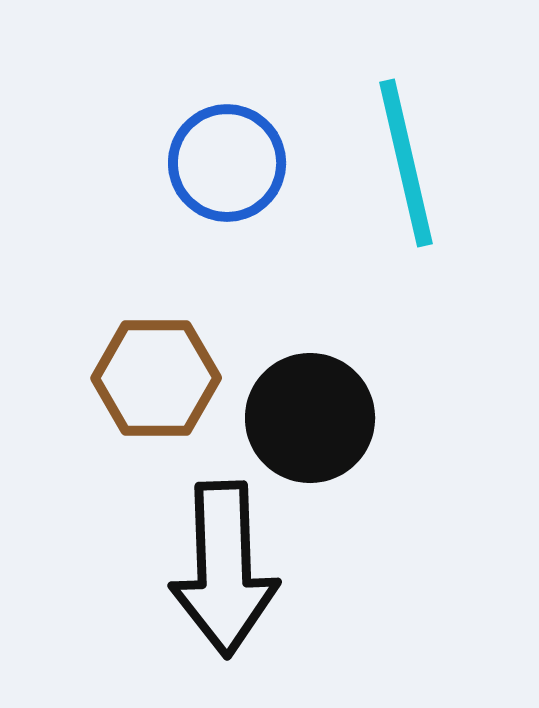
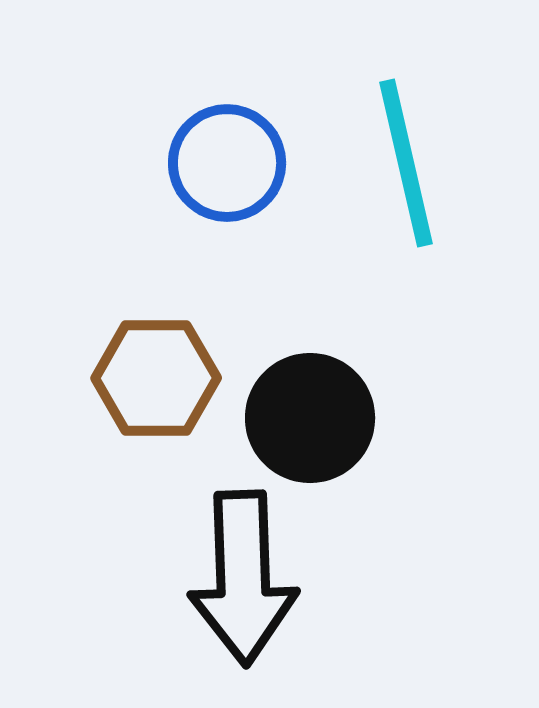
black arrow: moved 19 px right, 9 px down
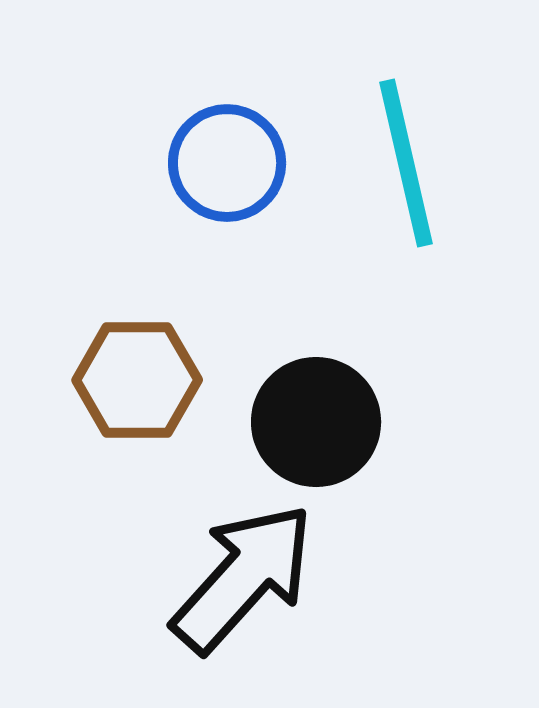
brown hexagon: moved 19 px left, 2 px down
black circle: moved 6 px right, 4 px down
black arrow: rotated 136 degrees counterclockwise
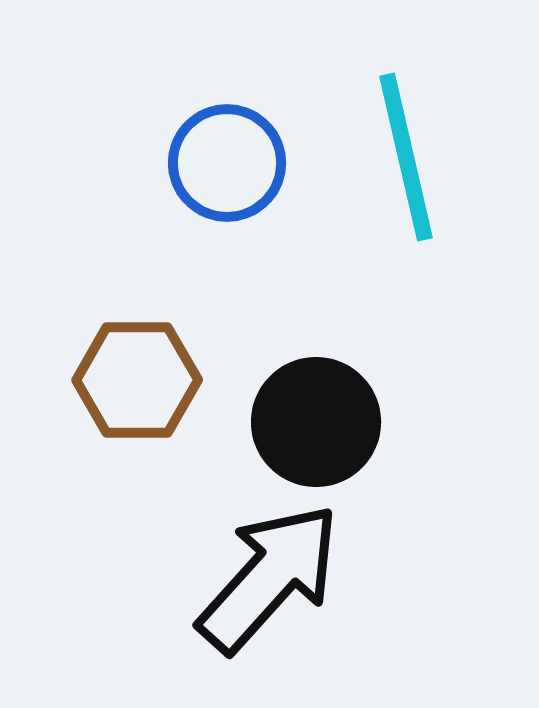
cyan line: moved 6 px up
black arrow: moved 26 px right
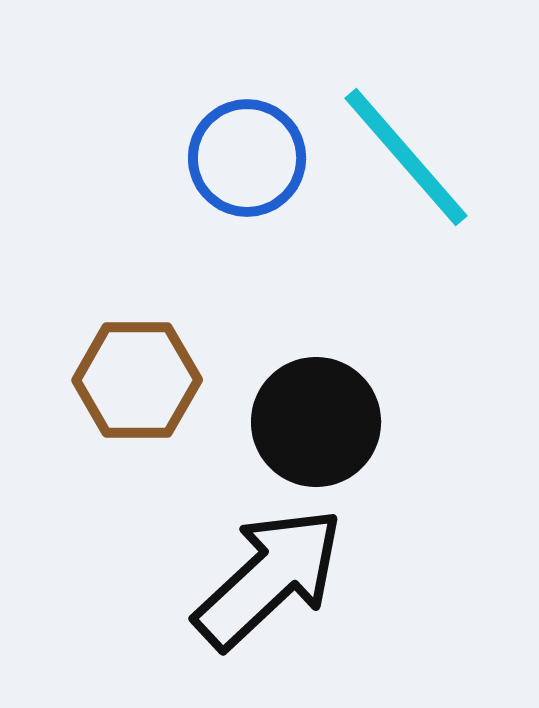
cyan line: rotated 28 degrees counterclockwise
blue circle: moved 20 px right, 5 px up
black arrow: rotated 5 degrees clockwise
